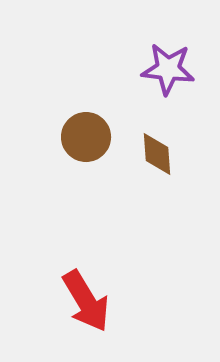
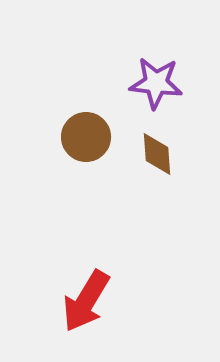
purple star: moved 12 px left, 14 px down
red arrow: rotated 62 degrees clockwise
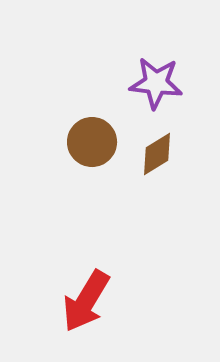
brown circle: moved 6 px right, 5 px down
brown diamond: rotated 63 degrees clockwise
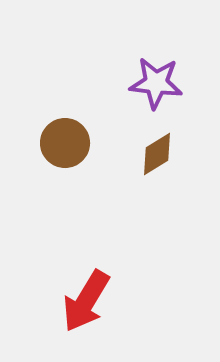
brown circle: moved 27 px left, 1 px down
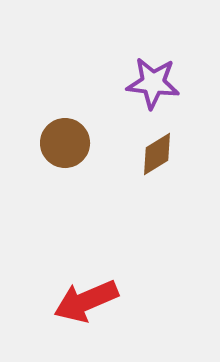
purple star: moved 3 px left
red arrow: rotated 36 degrees clockwise
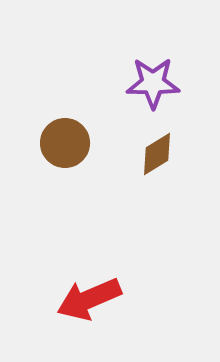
purple star: rotated 6 degrees counterclockwise
red arrow: moved 3 px right, 2 px up
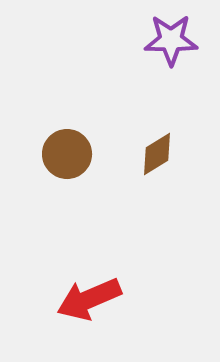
purple star: moved 18 px right, 43 px up
brown circle: moved 2 px right, 11 px down
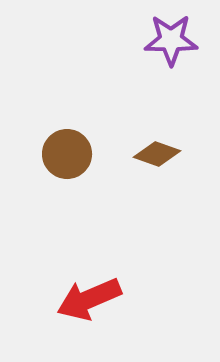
brown diamond: rotated 51 degrees clockwise
